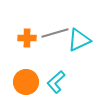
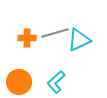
orange circle: moved 7 px left
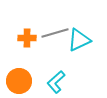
orange circle: moved 1 px up
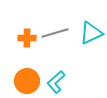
cyan triangle: moved 12 px right, 7 px up
orange circle: moved 8 px right
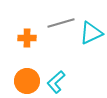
gray line: moved 6 px right, 10 px up
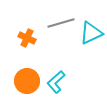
orange cross: rotated 24 degrees clockwise
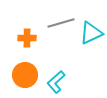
orange cross: rotated 24 degrees counterclockwise
orange circle: moved 2 px left, 6 px up
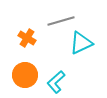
gray line: moved 2 px up
cyan triangle: moved 10 px left, 10 px down
orange cross: rotated 30 degrees clockwise
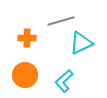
orange cross: rotated 30 degrees counterclockwise
cyan L-shape: moved 8 px right, 1 px up
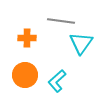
gray line: rotated 24 degrees clockwise
cyan triangle: rotated 30 degrees counterclockwise
cyan L-shape: moved 7 px left
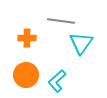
orange circle: moved 1 px right
